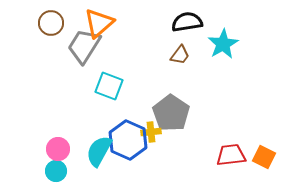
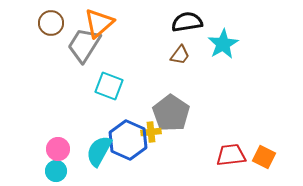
gray trapezoid: moved 1 px up
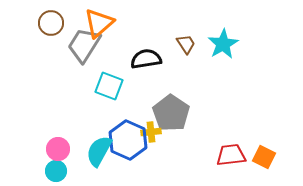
black semicircle: moved 41 px left, 37 px down
brown trapezoid: moved 6 px right, 11 px up; rotated 70 degrees counterclockwise
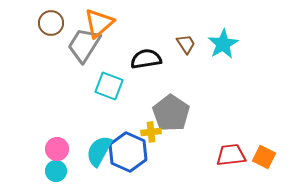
blue hexagon: moved 12 px down
pink circle: moved 1 px left
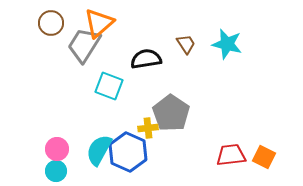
cyan star: moved 4 px right; rotated 28 degrees counterclockwise
yellow cross: moved 3 px left, 4 px up
cyan semicircle: moved 1 px up
